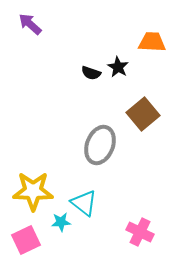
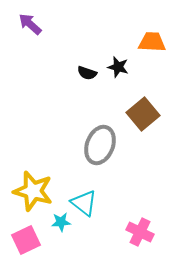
black star: rotated 15 degrees counterclockwise
black semicircle: moved 4 px left
yellow star: rotated 15 degrees clockwise
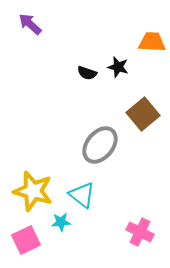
gray ellipse: rotated 18 degrees clockwise
cyan triangle: moved 2 px left, 8 px up
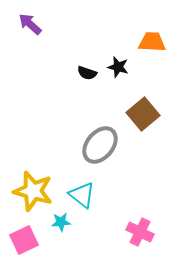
pink square: moved 2 px left
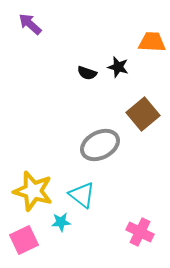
gray ellipse: rotated 24 degrees clockwise
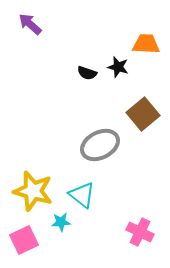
orange trapezoid: moved 6 px left, 2 px down
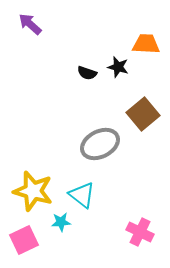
gray ellipse: moved 1 px up
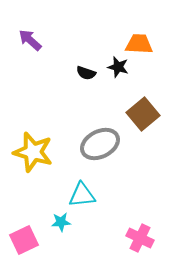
purple arrow: moved 16 px down
orange trapezoid: moved 7 px left
black semicircle: moved 1 px left
yellow star: moved 39 px up
cyan triangle: rotated 44 degrees counterclockwise
pink cross: moved 6 px down
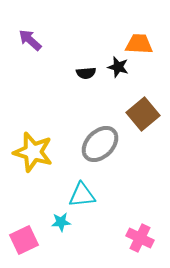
black semicircle: rotated 24 degrees counterclockwise
gray ellipse: rotated 18 degrees counterclockwise
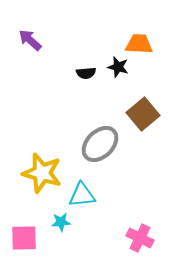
yellow star: moved 9 px right, 21 px down
pink square: moved 2 px up; rotated 24 degrees clockwise
